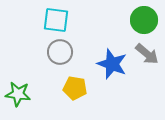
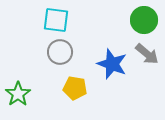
green star: rotated 30 degrees clockwise
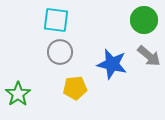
gray arrow: moved 2 px right, 2 px down
blue star: rotated 8 degrees counterclockwise
yellow pentagon: rotated 15 degrees counterclockwise
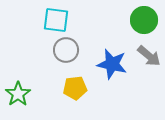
gray circle: moved 6 px right, 2 px up
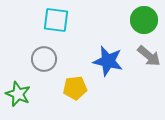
gray circle: moved 22 px left, 9 px down
blue star: moved 4 px left, 3 px up
green star: rotated 15 degrees counterclockwise
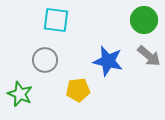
gray circle: moved 1 px right, 1 px down
yellow pentagon: moved 3 px right, 2 px down
green star: moved 2 px right
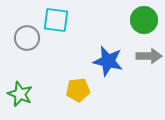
gray arrow: rotated 40 degrees counterclockwise
gray circle: moved 18 px left, 22 px up
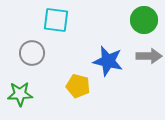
gray circle: moved 5 px right, 15 px down
yellow pentagon: moved 4 px up; rotated 20 degrees clockwise
green star: rotated 25 degrees counterclockwise
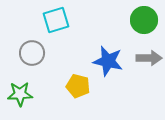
cyan square: rotated 24 degrees counterclockwise
gray arrow: moved 2 px down
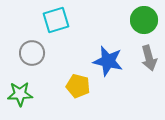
gray arrow: rotated 75 degrees clockwise
